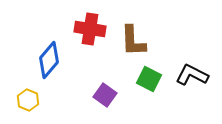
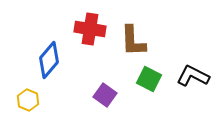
black L-shape: moved 1 px right, 1 px down
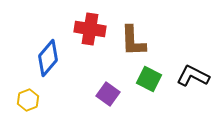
blue diamond: moved 1 px left, 2 px up
purple square: moved 3 px right, 1 px up
yellow hexagon: rotated 15 degrees clockwise
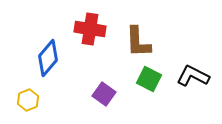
brown L-shape: moved 5 px right, 1 px down
purple square: moved 4 px left
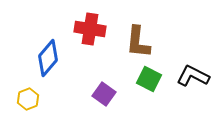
brown L-shape: rotated 8 degrees clockwise
yellow hexagon: moved 1 px up
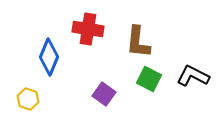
red cross: moved 2 px left
blue diamond: moved 1 px right, 1 px up; rotated 18 degrees counterclockwise
yellow hexagon: rotated 20 degrees counterclockwise
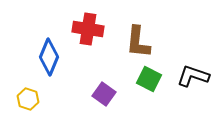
black L-shape: rotated 8 degrees counterclockwise
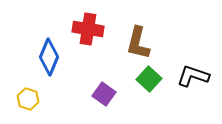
brown L-shape: moved 1 px down; rotated 8 degrees clockwise
green square: rotated 15 degrees clockwise
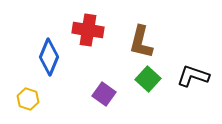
red cross: moved 1 px down
brown L-shape: moved 3 px right, 1 px up
green square: moved 1 px left
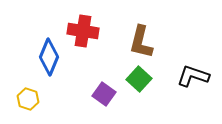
red cross: moved 5 px left, 1 px down
green square: moved 9 px left
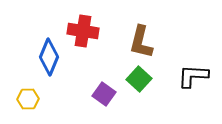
black L-shape: rotated 16 degrees counterclockwise
yellow hexagon: rotated 20 degrees counterclockwise
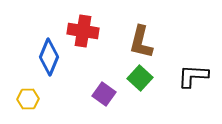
green square: moved 1 px right, 1 px up
